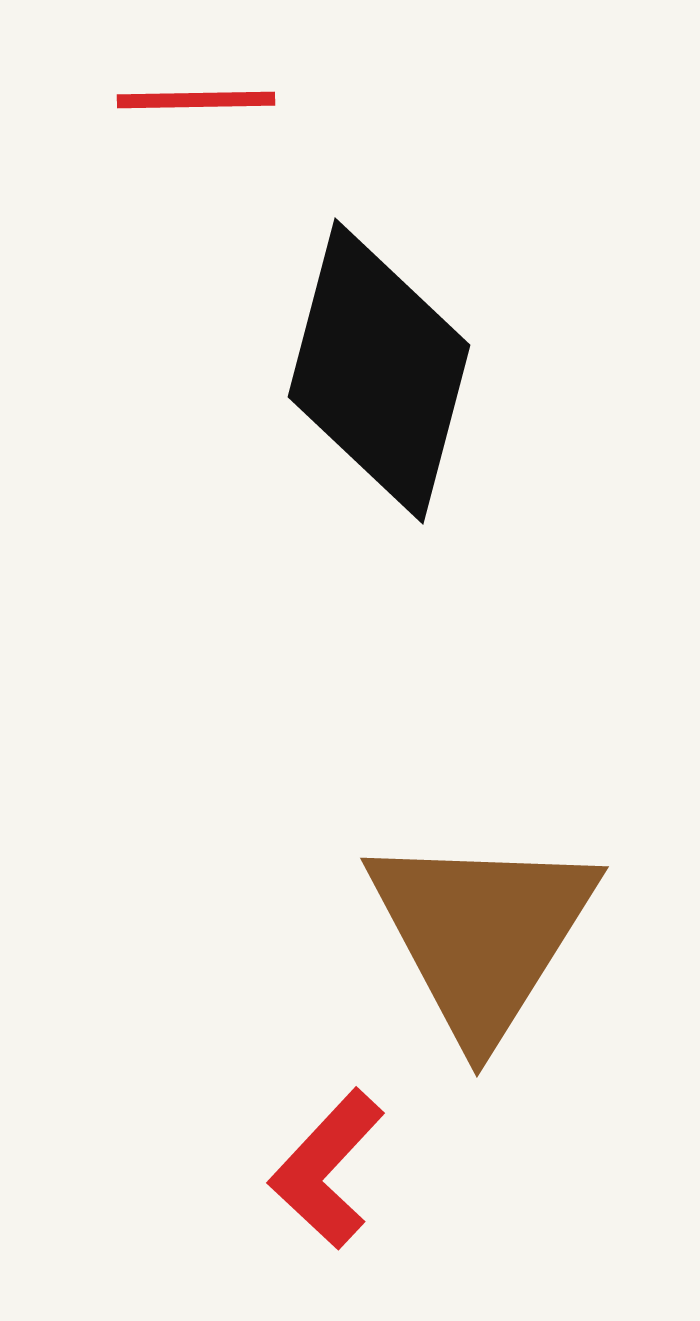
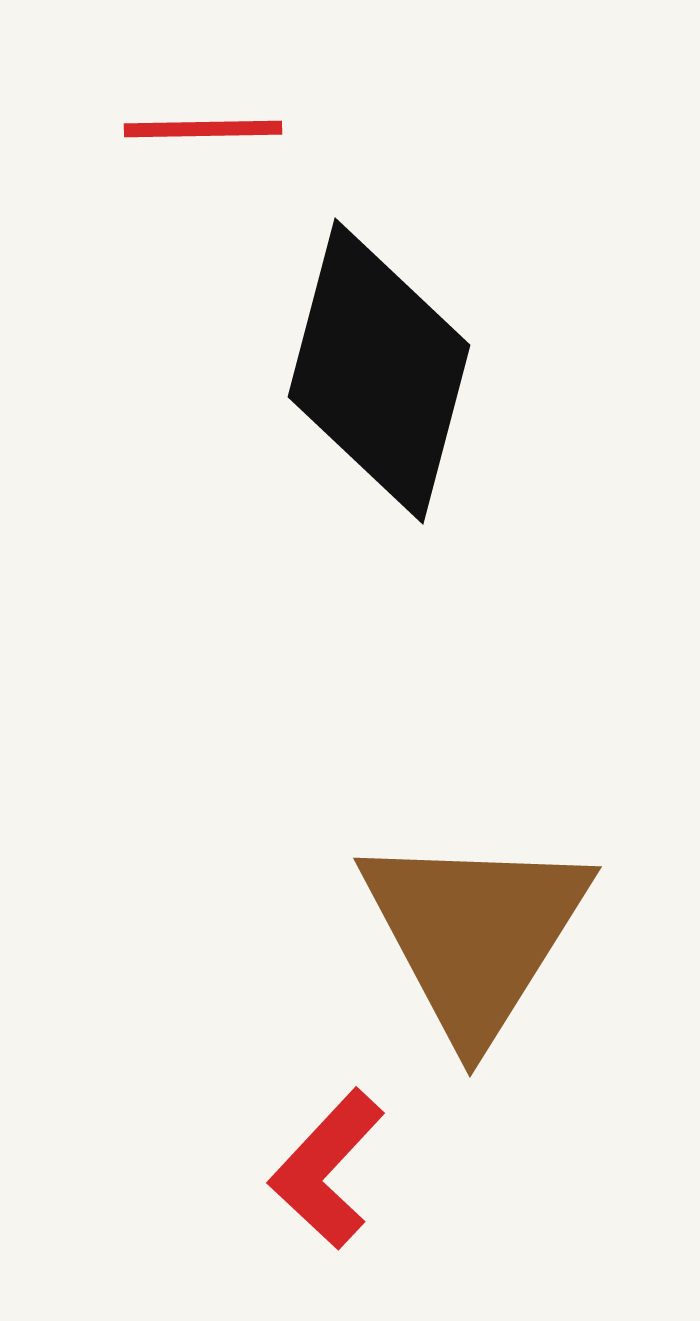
red line: moved 7 px right, 29 px down
brown triangle: moved 7 px left
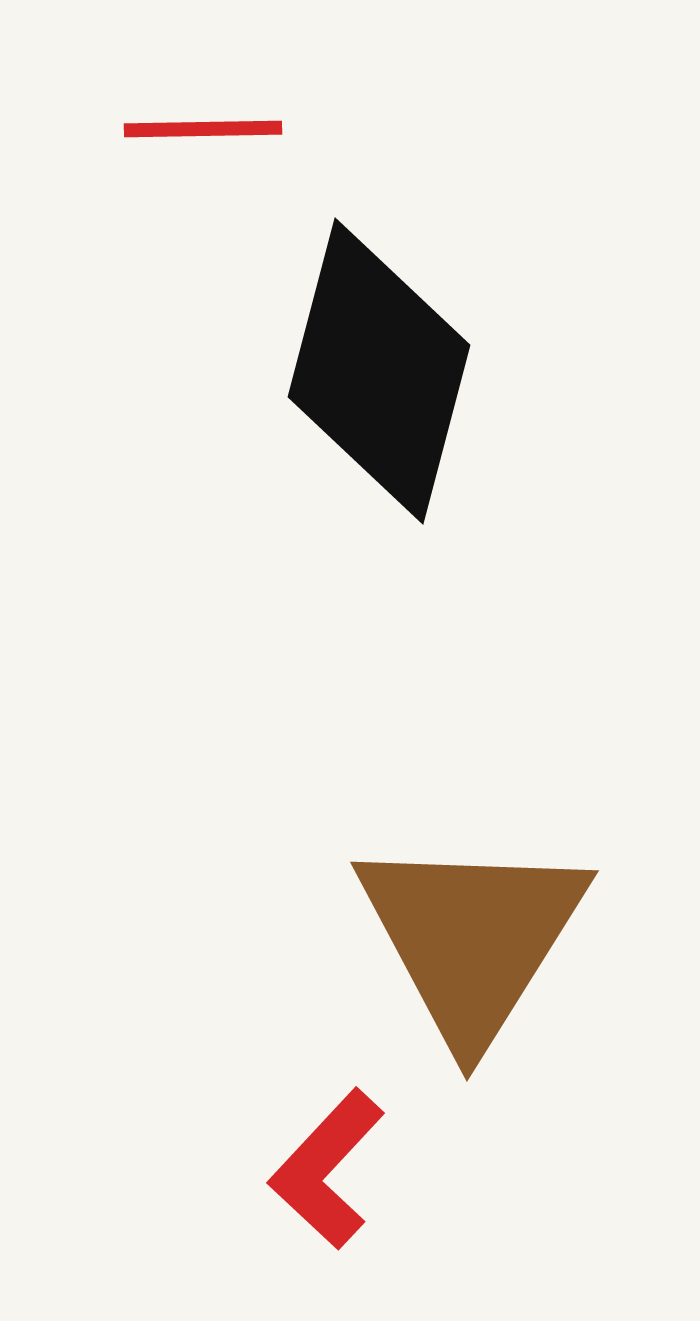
brown triangle: moved 3 px left, 4 px down
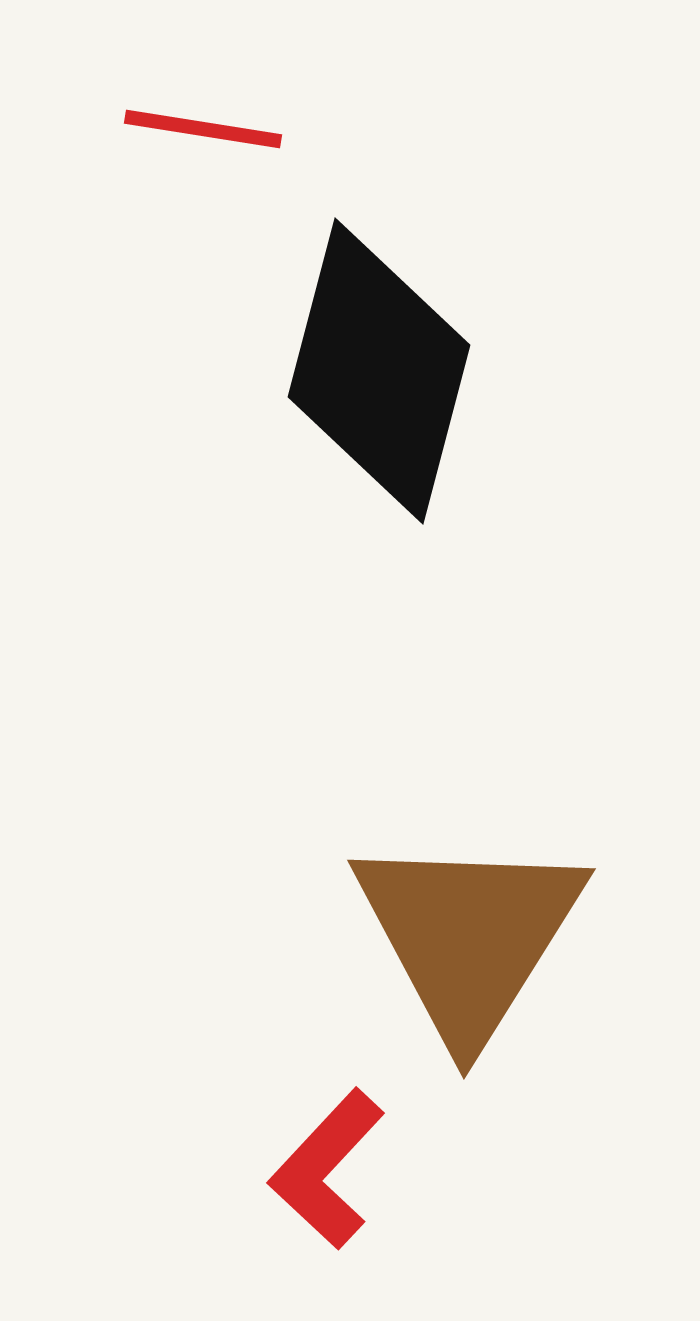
red line: rotated 10 degrees clockwise
brown triangle: moved 3 px left, 2 px up
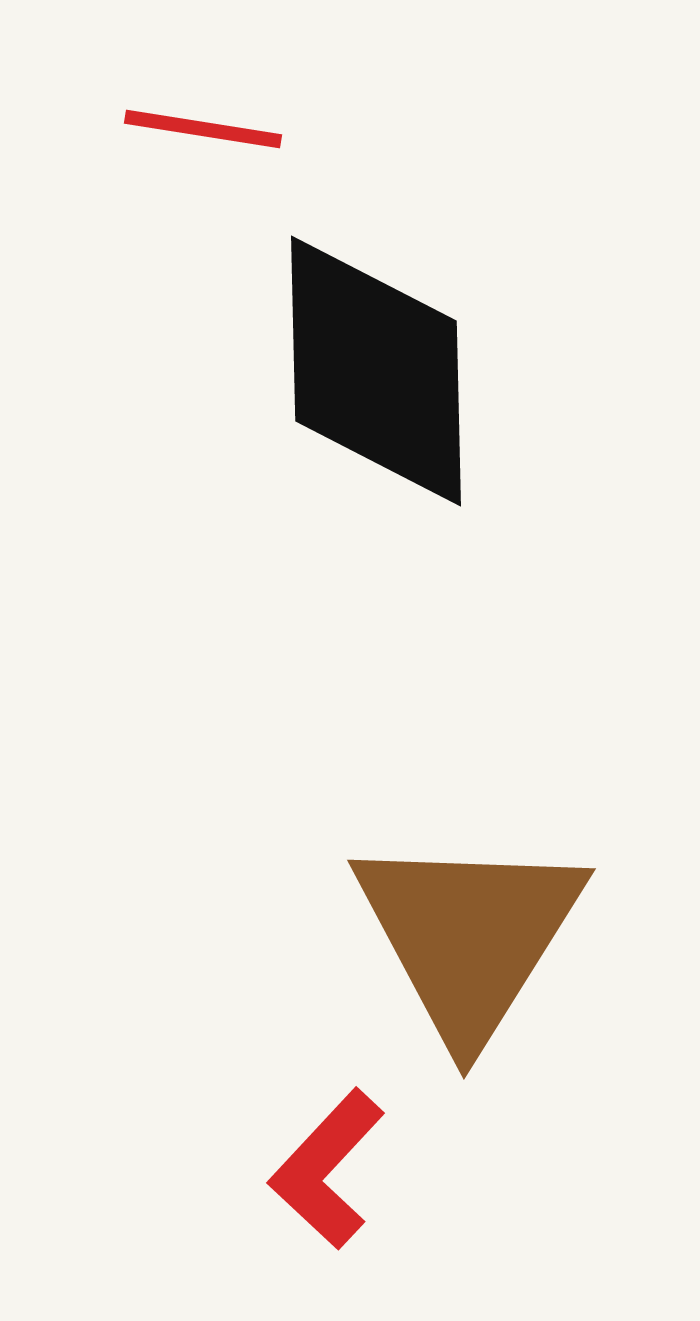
black diamond: moved 3 px left; rotated 16 degrees counterclockwise
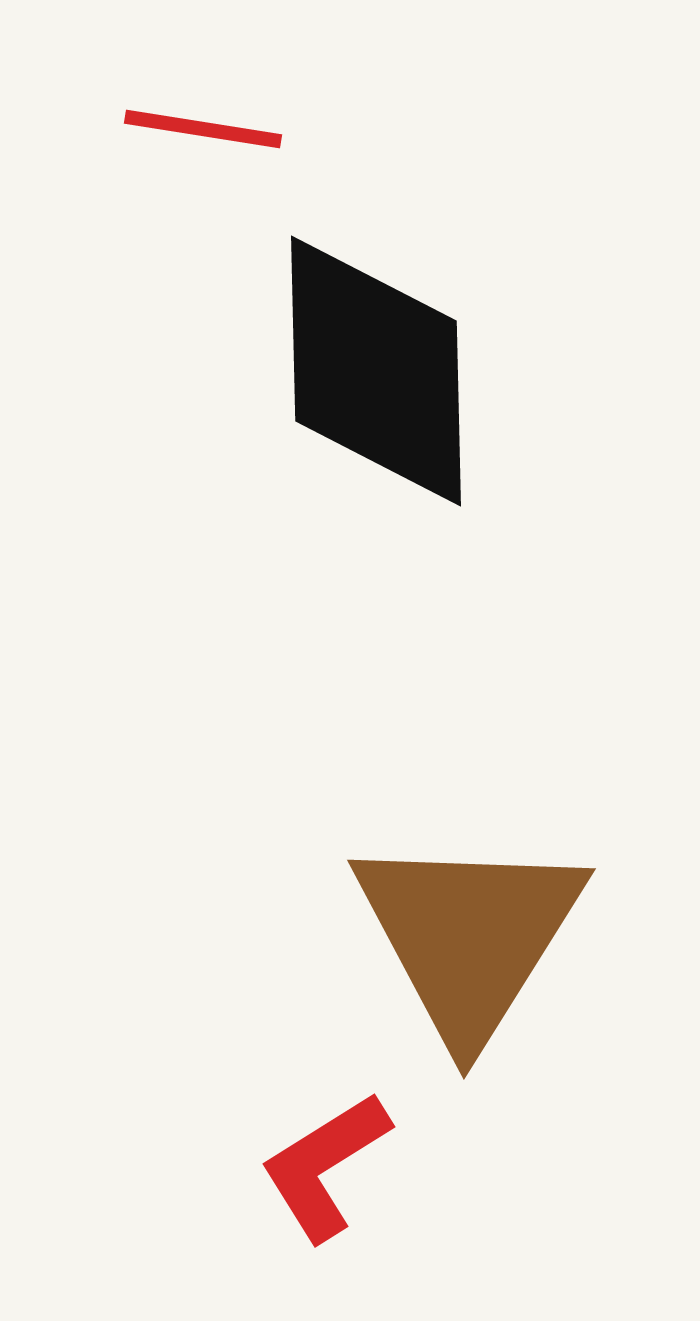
red L-shape: moved 2 px left, 3 px up; rotated 15 degrees clockwise
